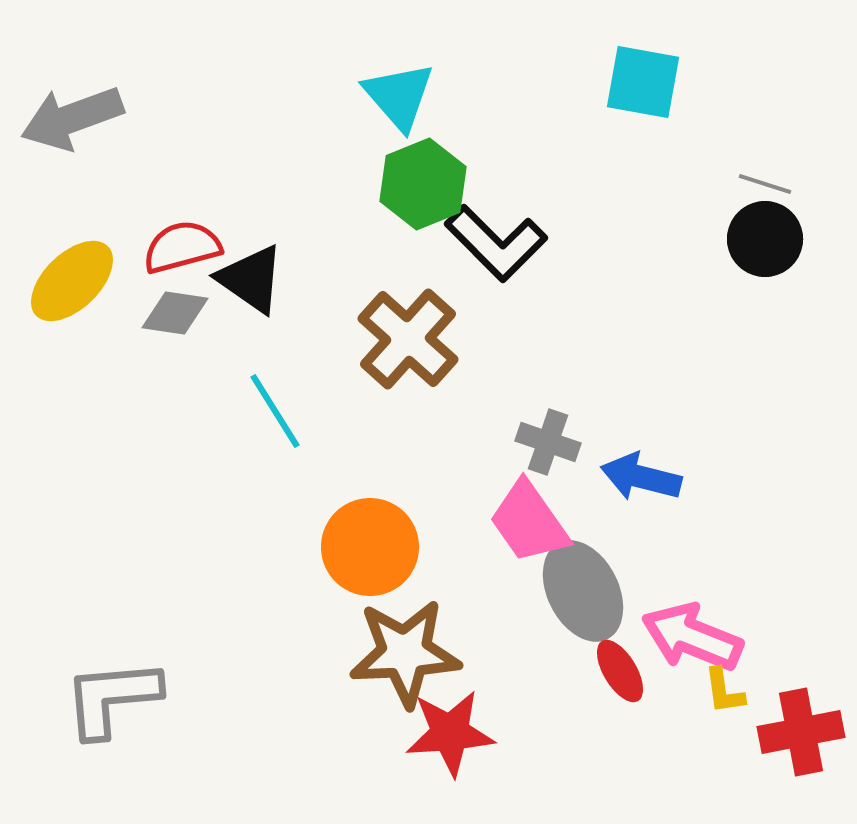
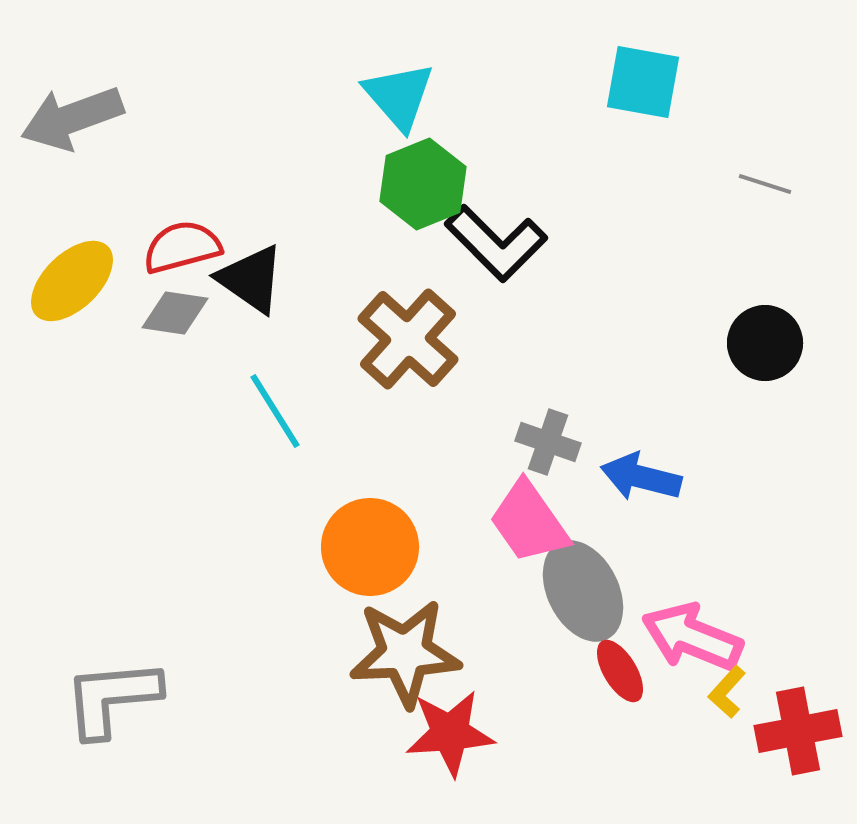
black circle: moved 104 px down
yellow L-shape: moved 3 px right, 1 px down; rotated 50 degrees clockwise
red cross: moved 3 px left, 1 px up
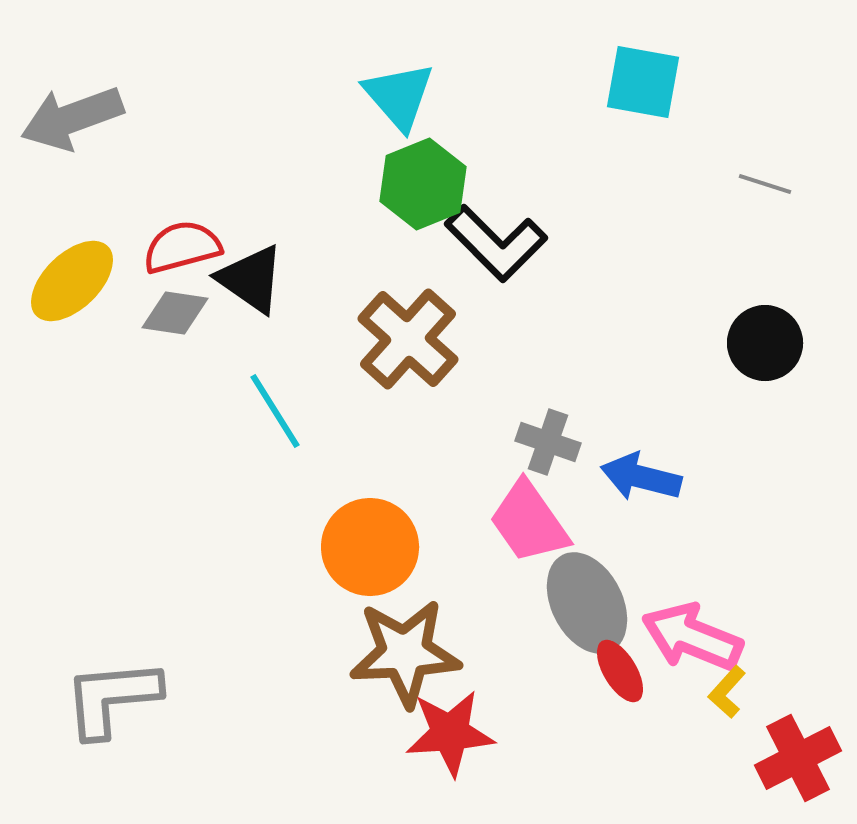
gray ellipse: moved 4 px right, 12 px down
red cross: moved 27 px down; rotated 16 degrees counterclockwise
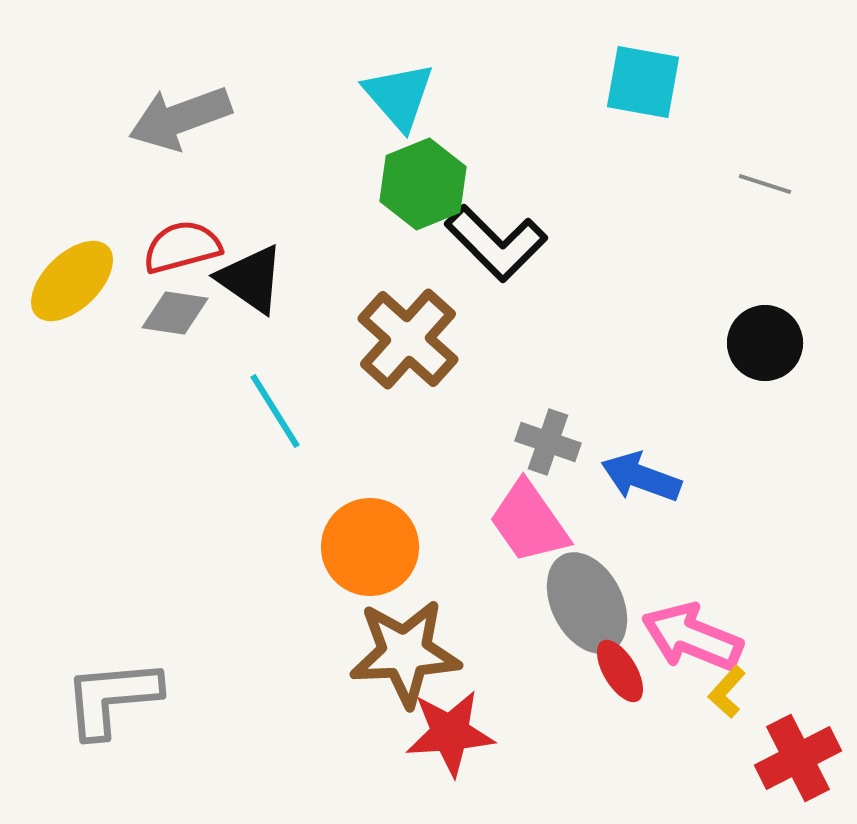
gray arrow: moved 108 px right
blue arrow: rotated 6 degrees clockwise
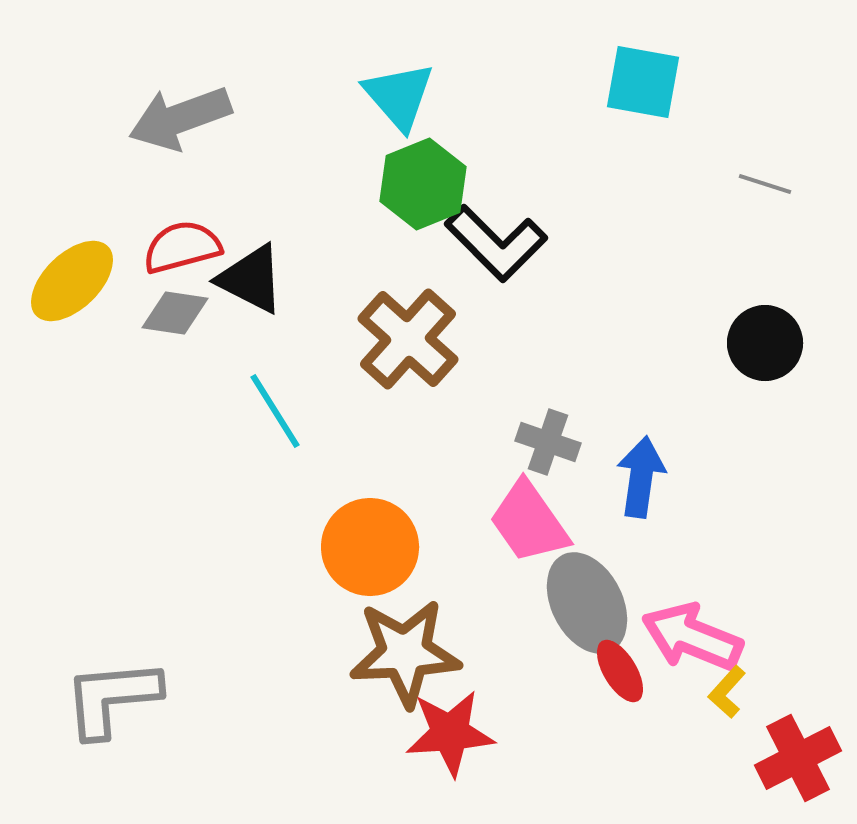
black triangle: rotated 8 degrees counterclockwise
blue arrow: rotated 78 degrees clockwise
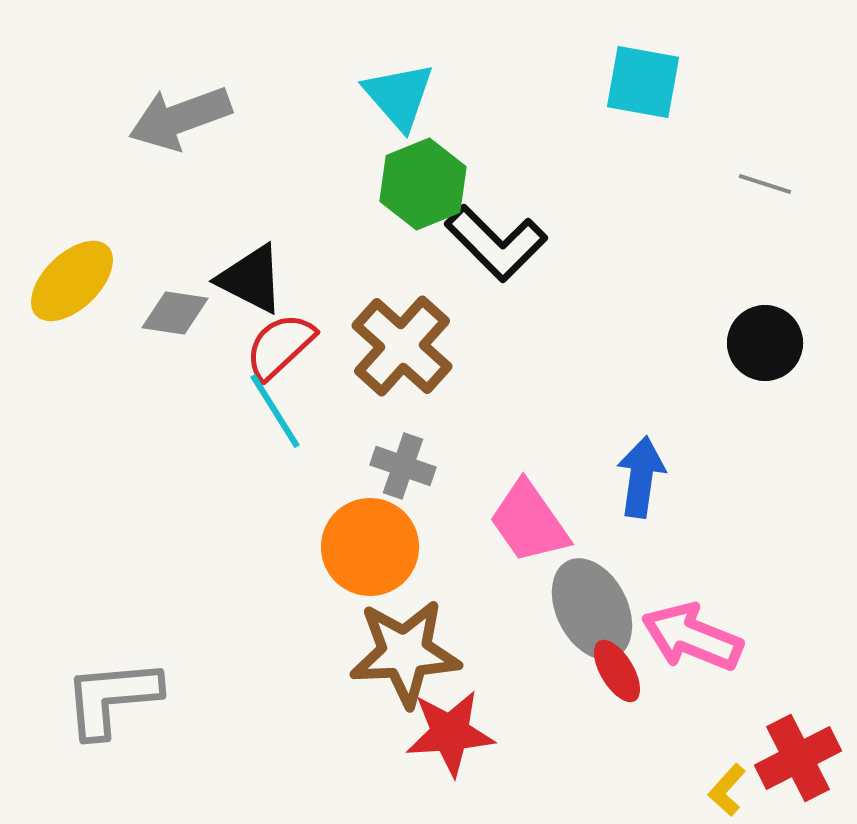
red semicircle: moved 98 px right, 99 px down; rotated 28 degrees counterclockwise
brown cross: moved 6 px left, 7 px down
gray cross: moved 145 px left, 24 px down
gray ellipse: moved 5 px right, 6 px down
red ellipse: moved 3 px left
yellow L-shape: moved 98 px down
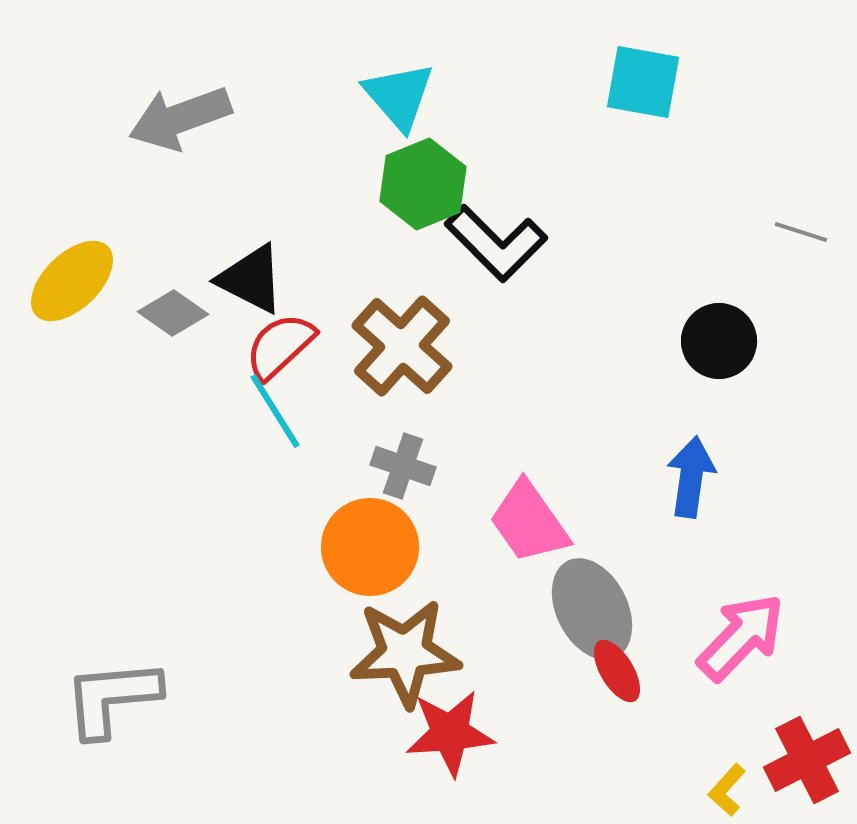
gray line: moved 36 px right, 48 px down
gray diamond: moved 2 px left; rotated 26 degrees clockwise
black circle: moved 46 px left, 2 px up
blue arrow: moved 50 px right
pink arrow: moved 49 px right; rotated 112 degrees clockwise
red cross: moved 9 px right, 2 px down
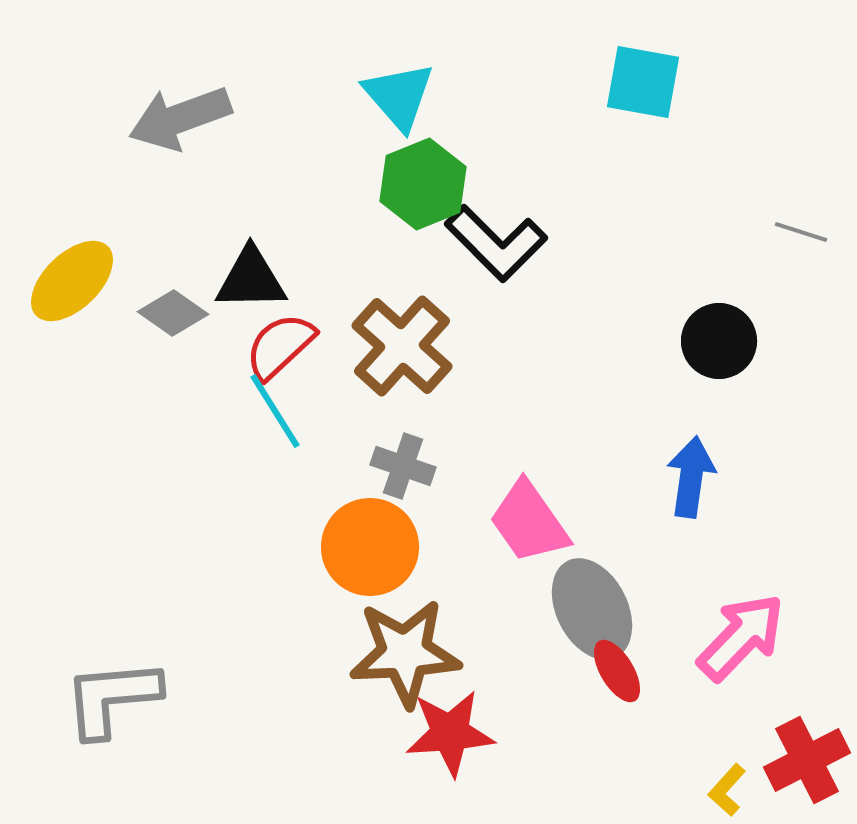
black triangle: rotated 28 degrees counterclockwise
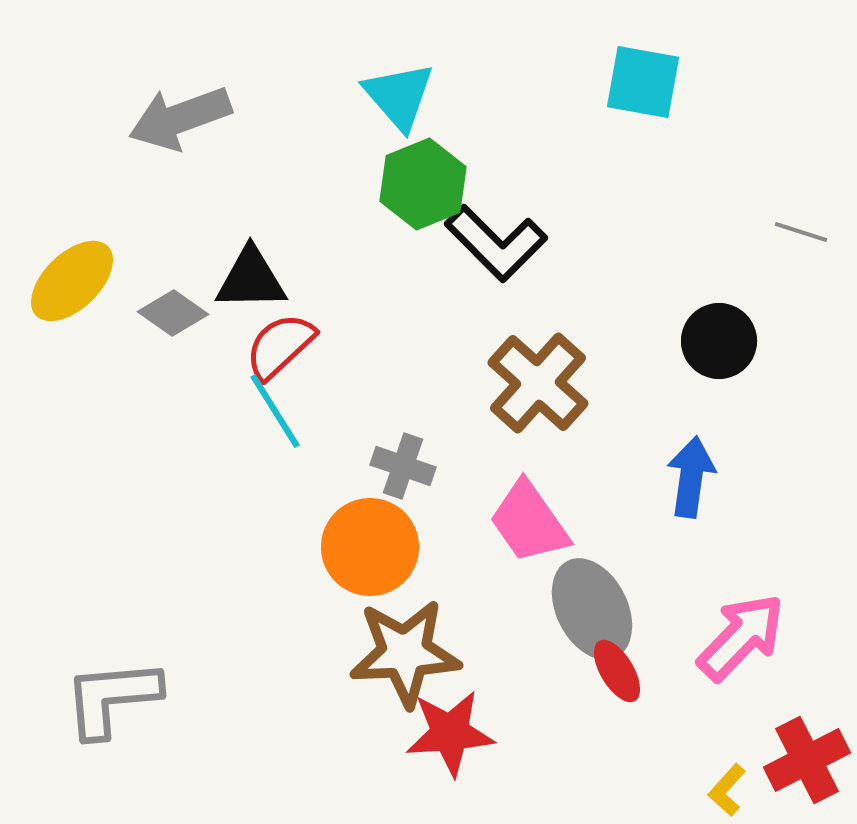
brown cross: moved 136 px right, 37 px down
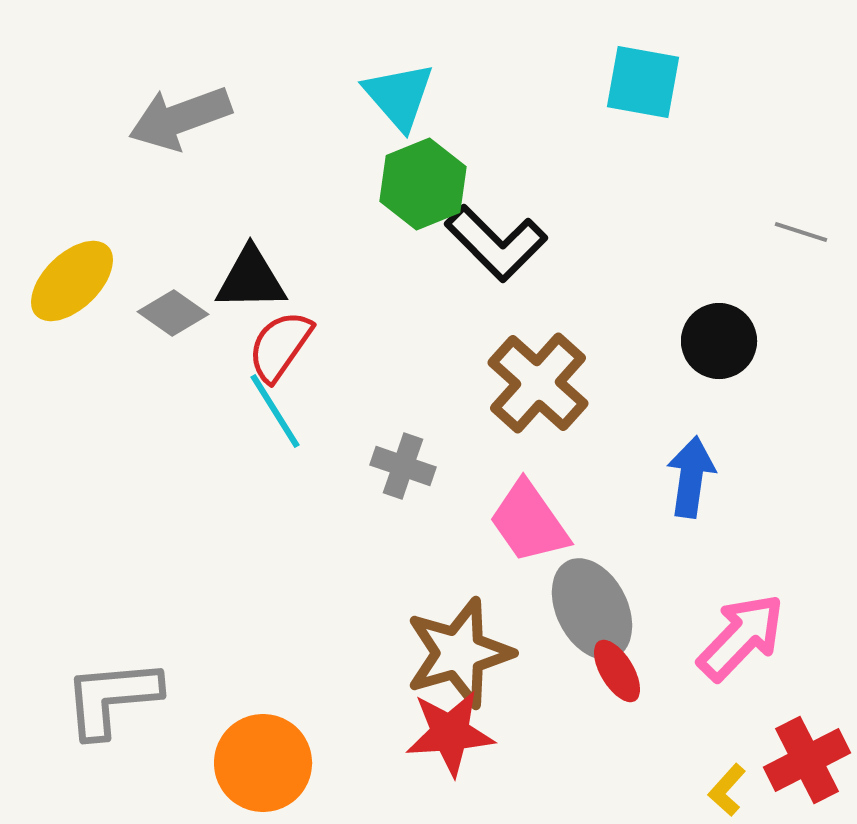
red semicircle: rotated 12 degrees counterclockwise
orange circle: moved 107 px left, 216 px down
brown star: moved 54 px right; rotated 13 degrees counterclockwise
